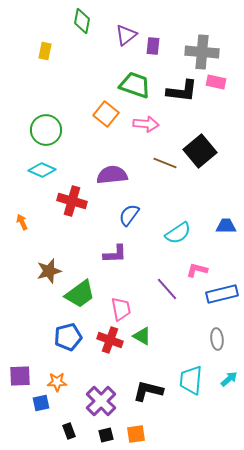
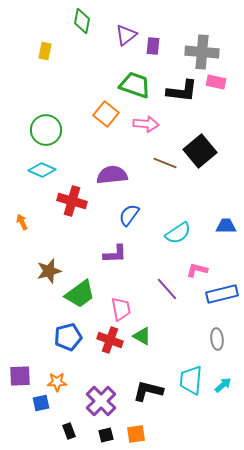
cyan arrow at (229, 379): moved 6 px left, 6 px down
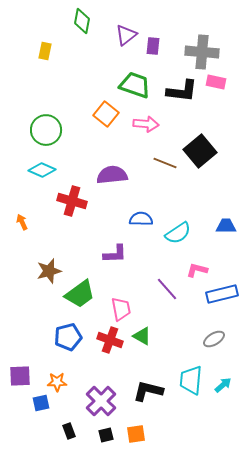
blue semicircle at (129, 215): moved 12 px right, 4 px down; rotated 55 degrees clockwise
gray ellipse at (217, 339): moved 3 px left; rotated 65 degrees clockwise
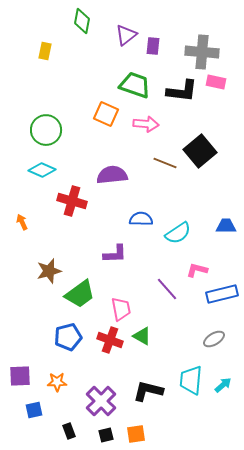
orange square at (106, 114): rotated 15 degrees counterclockwise
blue square at (41, 403): moved 7 px left, 7 px down
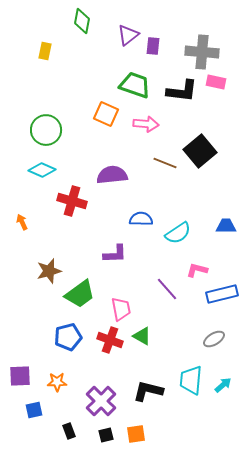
purple triangle at (126, 35): moved 2 px right
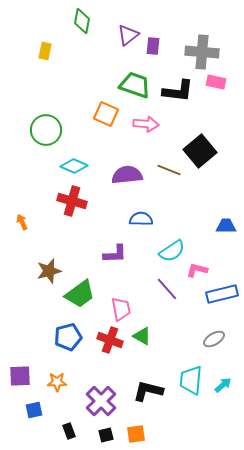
black L-shape at (182, 91): moved 4 px left
brown line at (165, 163): moved 4 px right, 7 px down
cyan diamond at (42, 170): moved 32 px right, 4 px up
purple semicircle at (112, 175): moved 15 px right
cyan semicircle at (178, 233): moved 6 px left, 18 px down
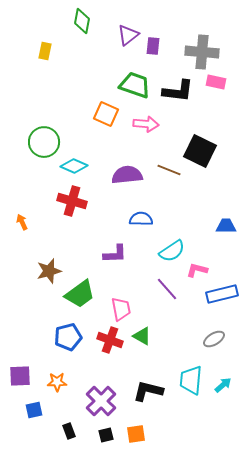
green circle at (46, 130): moved 2 px left, 12 px down
black square at (200, 151): rotated 24 degrees counterclockwise
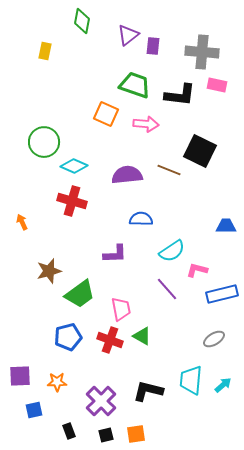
pink rectangle at (216, 82): moved 1 px right, 3 px down
black L-shape at (178, 91): moved 2 px right, 4 px down
